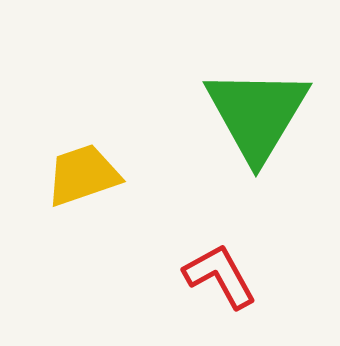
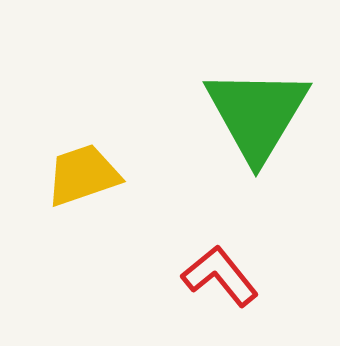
red L-shape: rotated 10 degrees counterclockwise
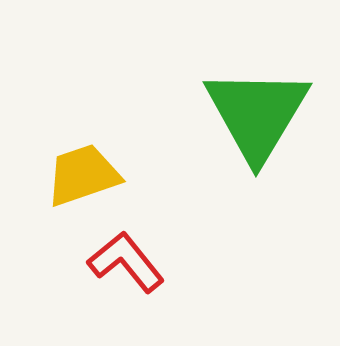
red L-shape: moved 94 px left, 14 px up
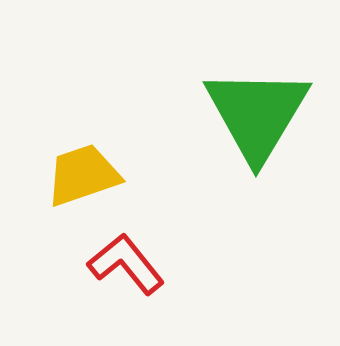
red L-shape: moved 2 px down
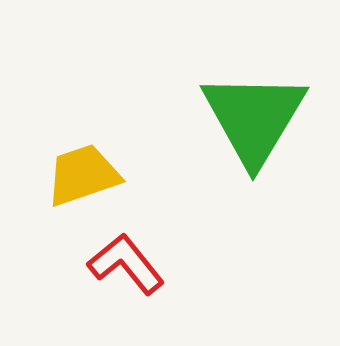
green triangle: moved 3 px left, 4 px down
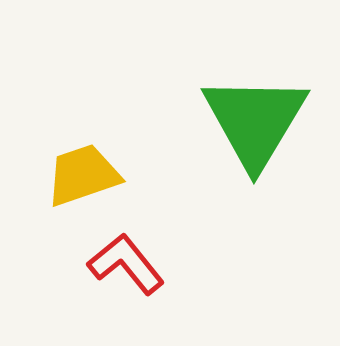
green triangle: moved 1 px right, 3 px down
